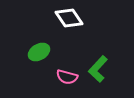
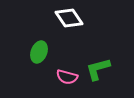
green ellipse: rotated 40 degrees counterclockwise
green L-shape: rotated 32 degrees clockwise
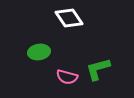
green ellipse: rotated 60 degrees clockwise
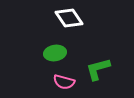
green ellipse: moved 16 px right, 1 px down
pink semicircle: moved 3 px left, 5 px down
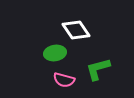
white diamond: moved 7 px right, 12 px down
pink semicircle: moved 2 px up
